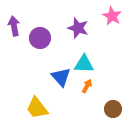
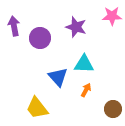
pink star: rotated 30 degrees counterclockwise
purple star: moved 2 px left, 1 px up
blue triangle: moved 3 px left
orange arrow: moved 1 px left, 4 px down
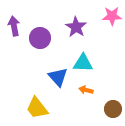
purple star: rotated 15 degrees clockwise
cyan triangle: moved 1 px left, 1 px up
orange arrow: rotated 104 degrees counterclockwise
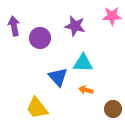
purple star: moved 1 px left, 1 px up; rotated 20 degrees counterclockwise
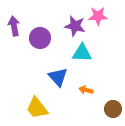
pink star: moved 14 px left
cyan triangle: moved 1 px left, 10 px up
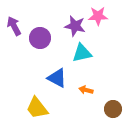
purple arrow: rotated 18 degrees counterclockwise
cyan triangle: rotated 15 degrees counterclockwise
blue triangle: moved 1 px left, 1 px down; rotated 20 degrees counterclockwise
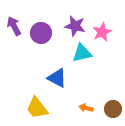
pink star: moved 4 px right, 16 px down; rotated 24 degrees counterclockwise
purple circle: moved 1 px right, 5 px up
orange arrow: moved 18 px down
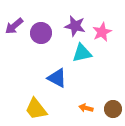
purple arrow: rotated 102 degrees counterclockwise
yellow trapezoid: moved 1 px left, 1 px down
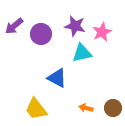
purple circle: moved 1 px down
brown circle: moved 1 px up
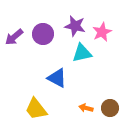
purple arrow: moved 11 px down
purple circle: moved 2 px right
brown circle: moved 3 px left
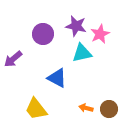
purple star: moved 1 px right
pink star: moved 2 px left, 2 px down
purple arrow: moved 1 px left, 22 px down
brown circle: moved 1 px left, 1 px down
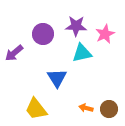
purple star: rotated 10 degrees counterclockwise
pink star: moved 5 px right
purple arrow: moved 1 px right, 6 px up
blue triangle: rotated 30 degrees clockwise
